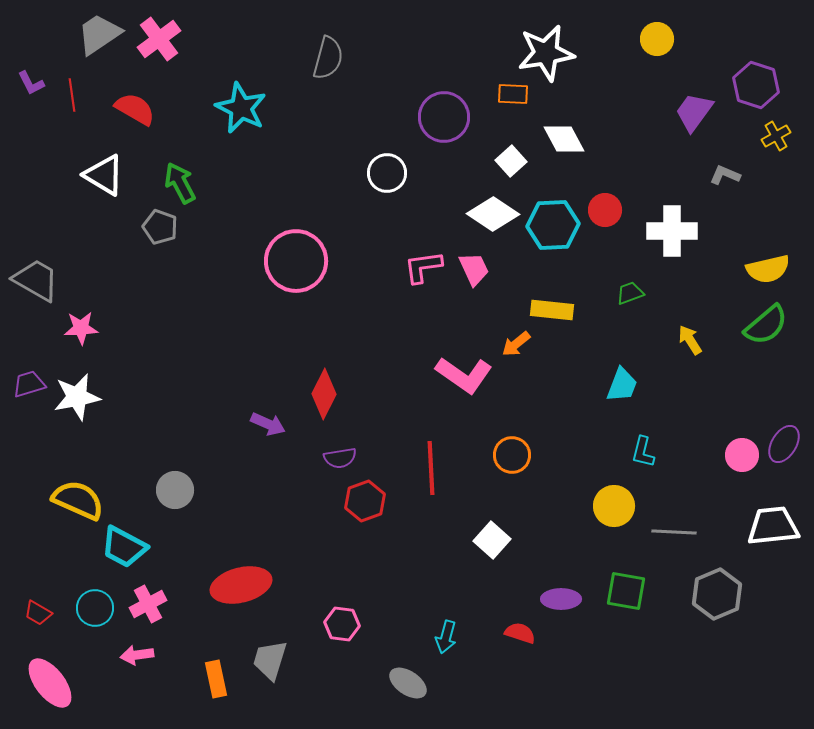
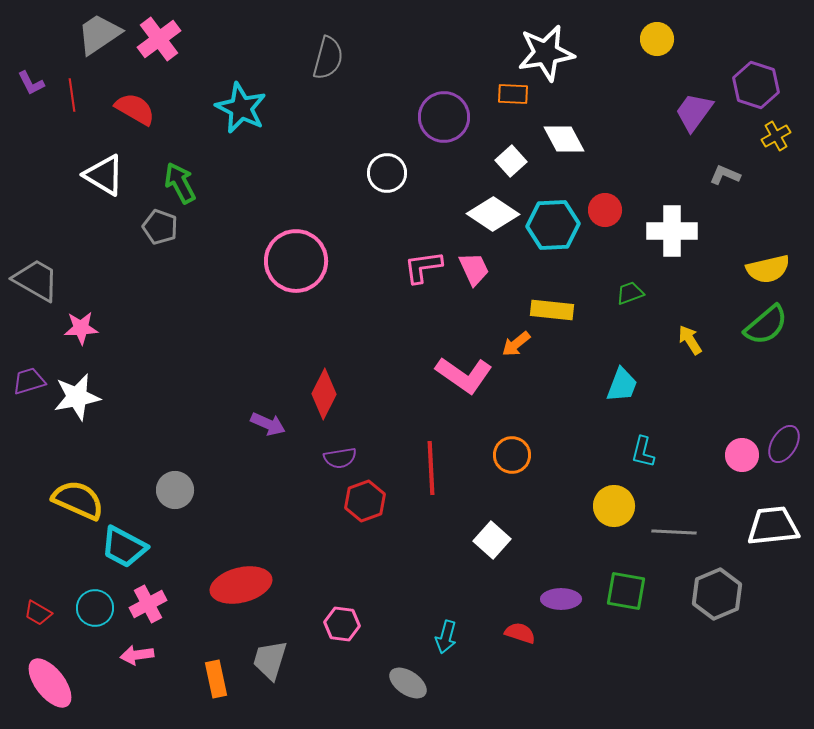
purple trapezoid at (29, 384): moved 3 px up
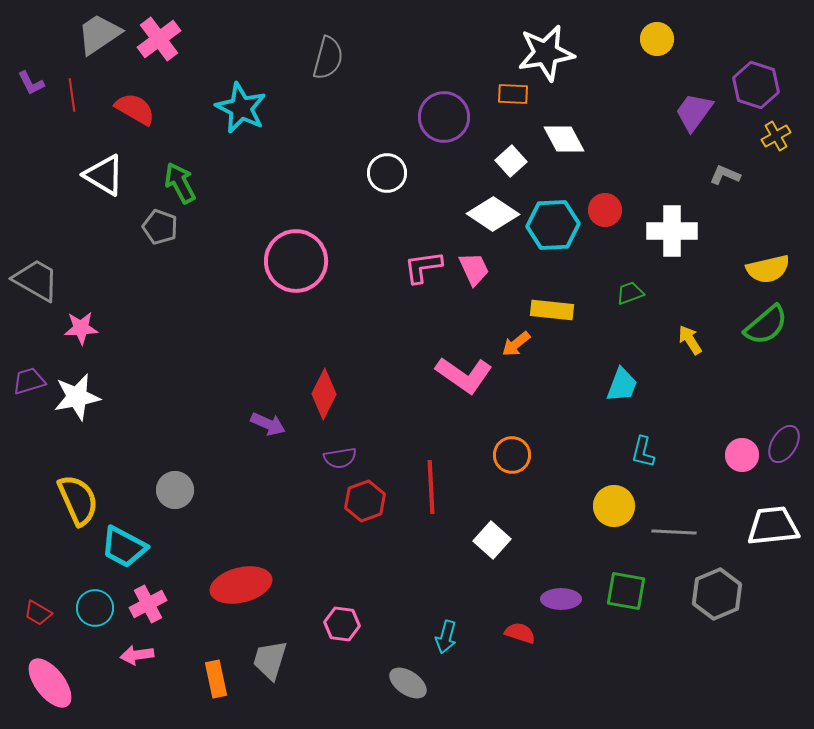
red line at (431, 468): moved 19 px down
yellow semicircle at (78, 500): rotated 42 degrees clockwise
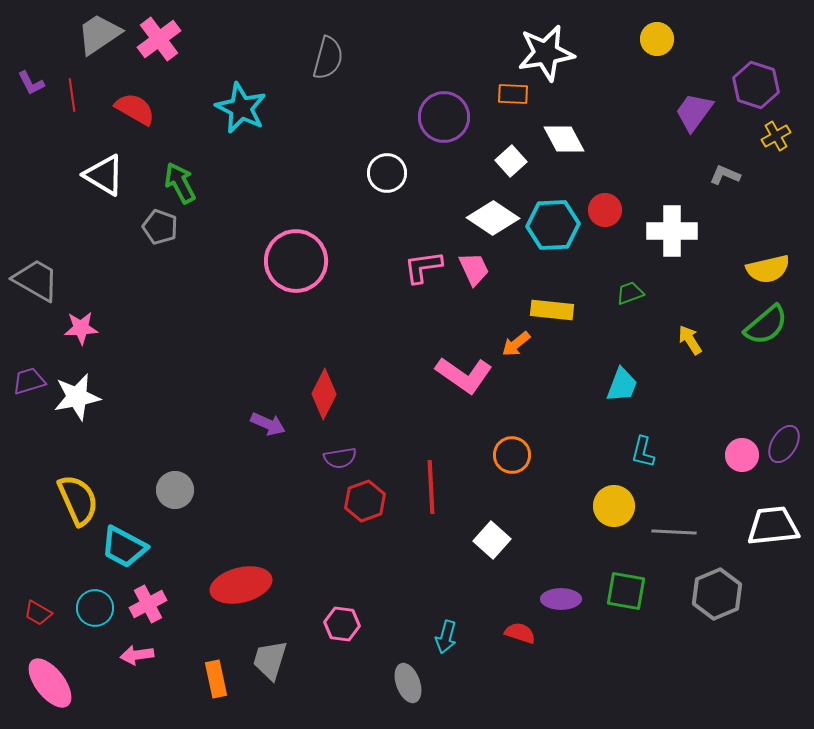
white diamond at (493, 214): moved 4 px down
gray ellipse at (408, 683): rotated 36 degrees clockwise
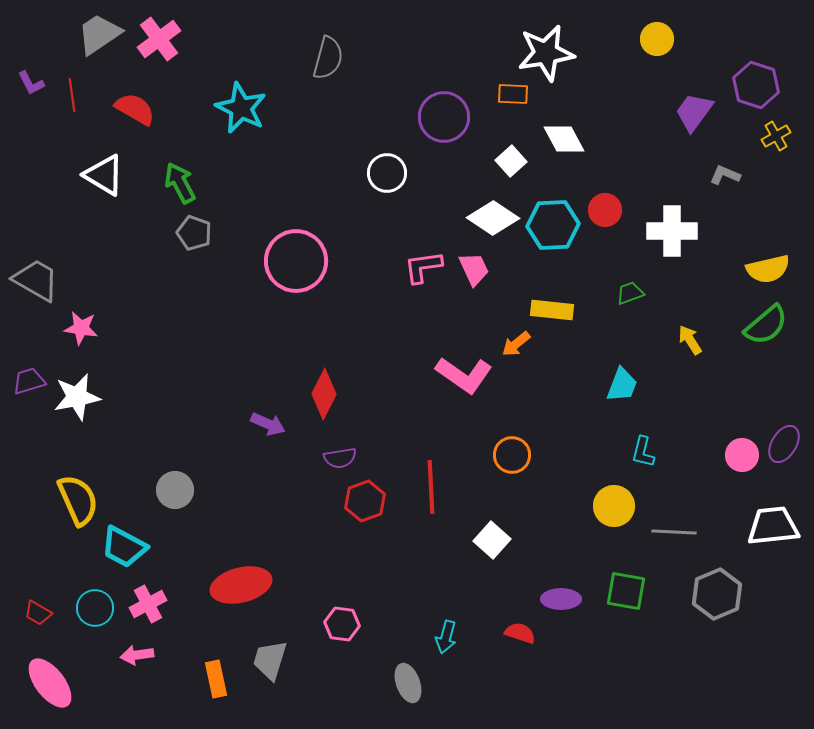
gray pentagon at (160, 227): moved 34 px right, 6 px down
pink star at (81, 328): rotated 12 degrees clockwise
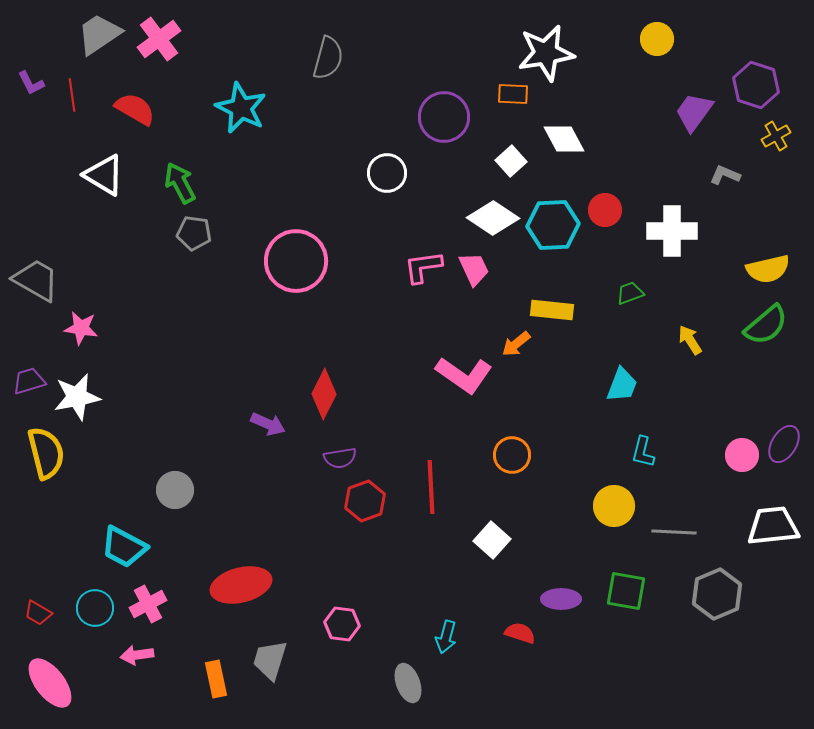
gray pentagon at (194, 233): rotated 12 degrees counterclockwise
yellow semicircle at (78, 500): moved 32 px left, 47 px up; rotated 10 degrees clockwise
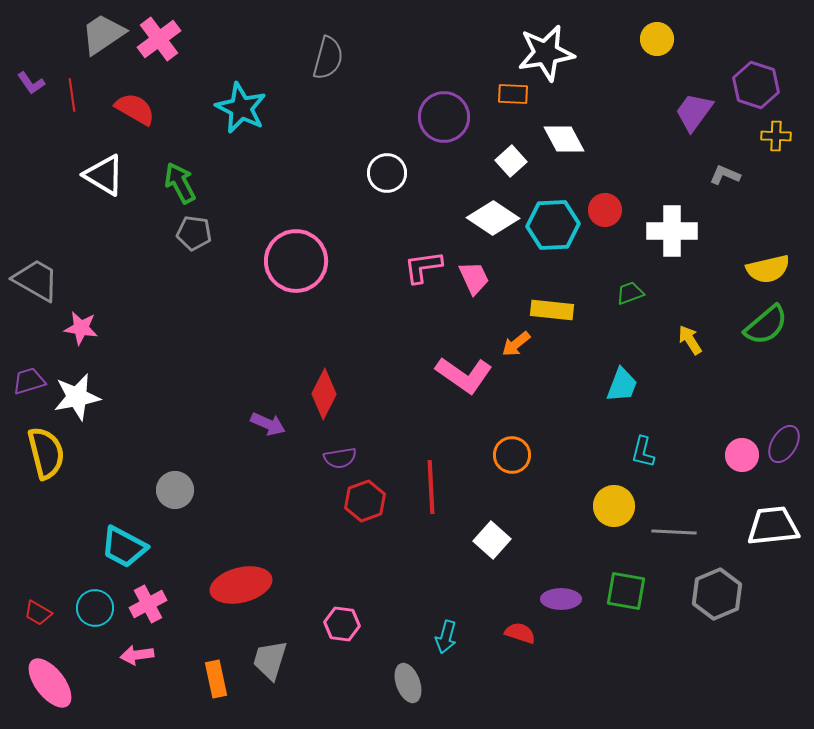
gray trapezoid at (99, 34): moved 4 px right
purple L-shape at (31, 83): rotated 8 degrees counterclockwise
yellow cross at (776, 136): rotated 32 degrees clockwise
pink trapezoid at (474, 269): moved 9 px down
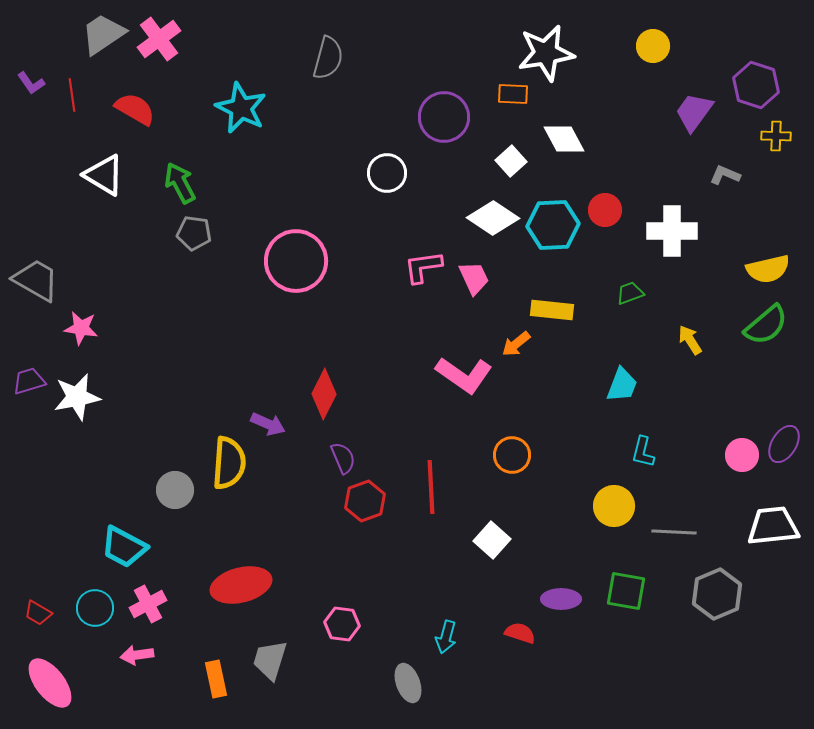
yellow circle at (657, 39): moved 4 px left, 7 px down
yellow semicircle at (46, 453): moved 183 px right, 10 px down; rotated 18 degrees clockwise
purple semicircle at (340, 458): moved 3 px right; rotated 104 degrees counterclockwise
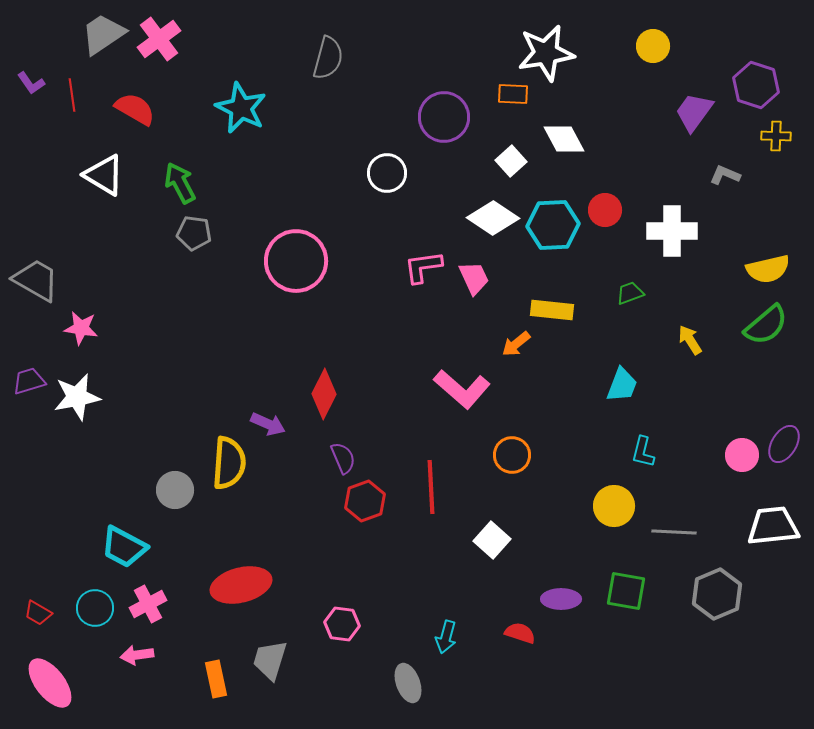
pink L-shape at (464, 375): moved 2 px left, 14 px down; rotated 6 degrees clockwise
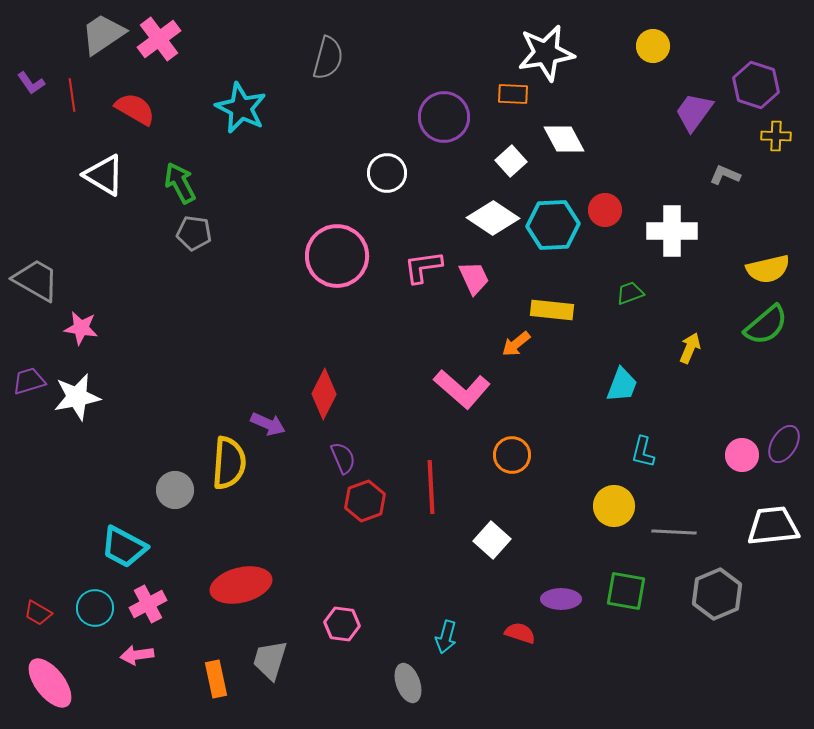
pink circle at (296, 261): moved 41 px right, 5 px up
yellow arrow at (690, 340): moved 8 px down; rotated 56 degrees clockwise
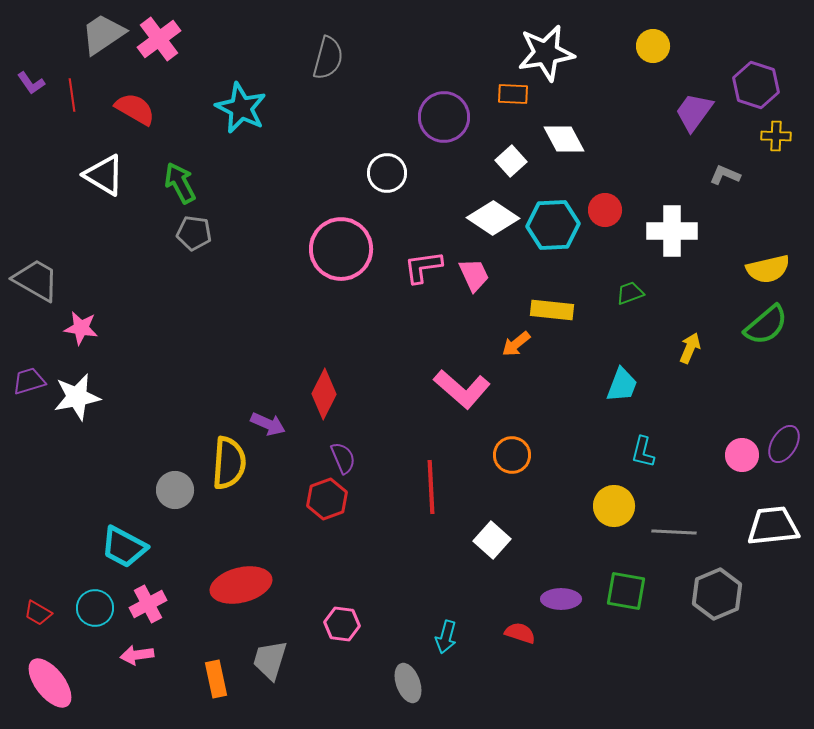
pink circle at (337, 256): moved 4 px right, 7 px up
pink trapezoid at (474, 278): moved 3 px up
red hexagon at (365, 501): moved 38 px left, 2 px up
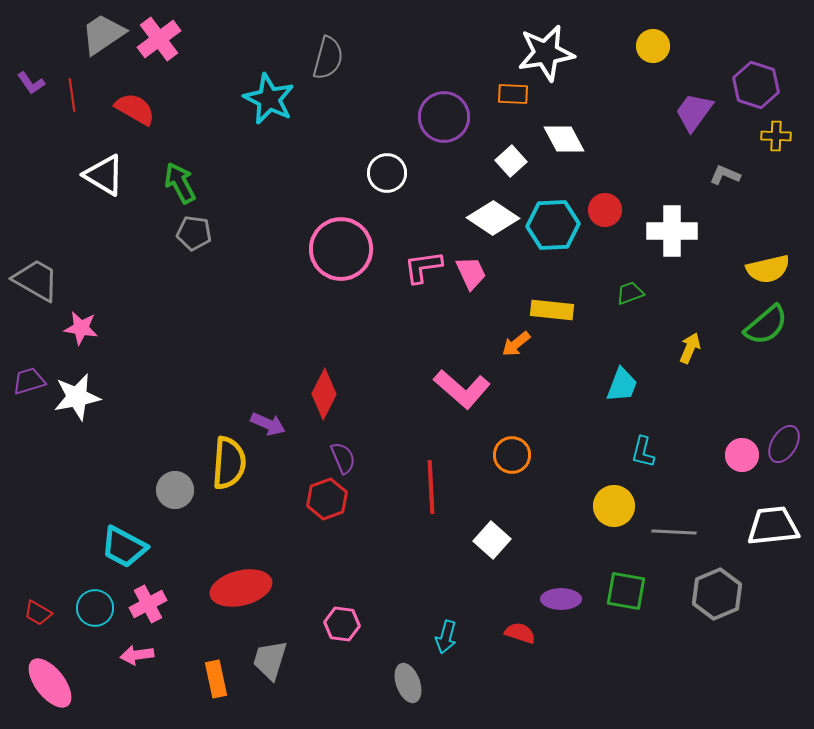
cyan star at (241, 108): moved 28 px right, 9 px up
pink trapezoid at (474, 275): moved 3 px left, 2 px up
red ellipse at (241, 585): moved 3 px down
